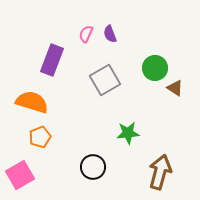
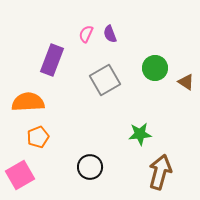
brown triangle: moved 11 px right, 6 px up
orange semicircle: moved 4 px left; rotated 20 degrees counterclockwise
green star: moved 12 px right, 1 px down
orange pentagon: moved 2 px left
black circle: moved 3 px left
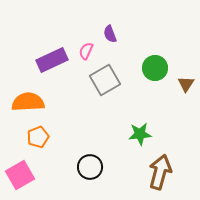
pink semicircle: moved 17 px down
purple rectangle: rotated 44 degrees clockwise
brown triangle: moved 2 px down; rotated 30 degrees clockwise
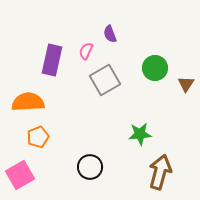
purple rectangle: rotated 52 degrees counterclockwise
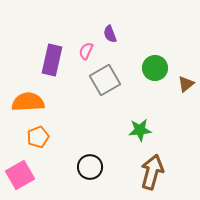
brown triangle: rotated 18 degrees clockwise
green star: moved 4 px up
brown arrow: moved 8 px left
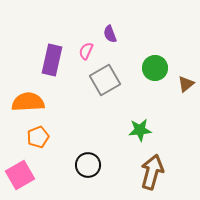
black circle: moved 2 px left, 2 px up
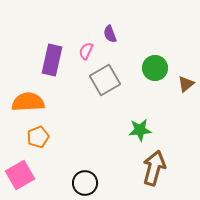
black circle: moved 3 px left, 18 px down
brown arrow: moved 2 px right, 4 px up
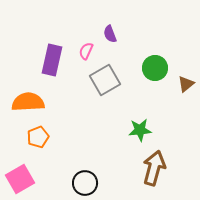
pink square: moved 4 px down
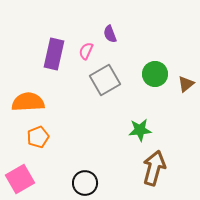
purple rectangle: moved 2 px right, 6 px up
green circle: moved 6 px down
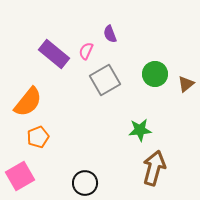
purple rectangle: rotated 64 degrees counterclockwise
orange semicircle: rotated 132 degrees clockwise
pink square: moved 3 px up
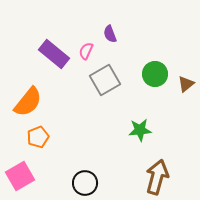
brown arrow: moved 3 px right, 9 px down
